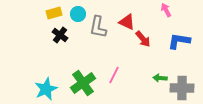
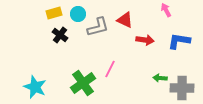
red triangle: moved 2 px left, 2 px up
gray L-shape: rotated 115 degrees counterclockwise
red arrow: moved 2 px right, 1 px down; rotated 42 degrees counterclockwise
pink line: moved 4 px left, 6 px up
cyan star: moved 11 px left, 2 px up; rotated 25 degrees counterclockwise
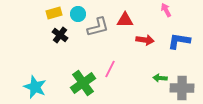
red triangle: rotated 24 degrees counterclockwise
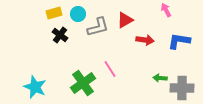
red triangle: rotated 30 degrees counterclockwise
pink line: rotated 60 degrees counterclockwise
